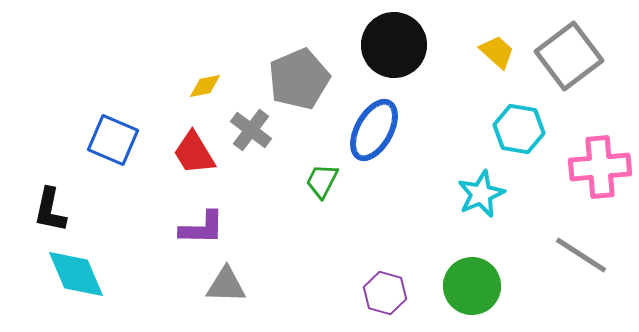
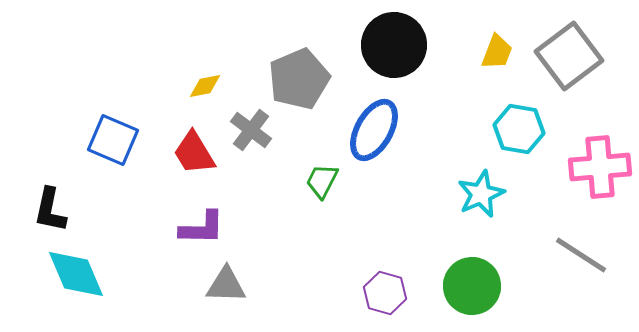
yellow trapezoid: rotated 69 degrees clockwise
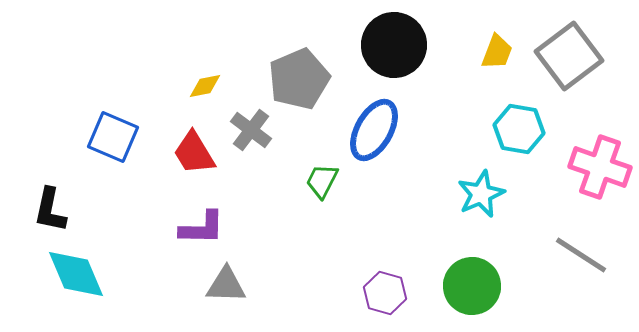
blue square: moved 3 px up
pink cross: rotated 24 degrees clockwise
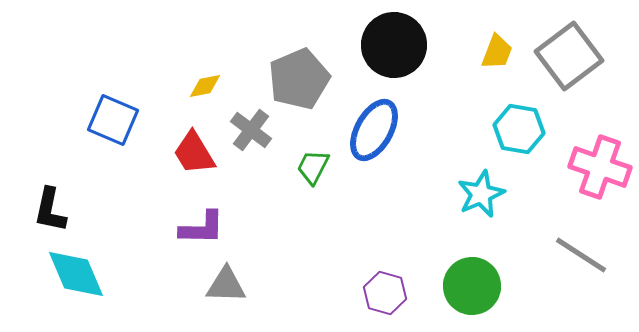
blue square: moved 17 px up
green trapezoid: moved 9 px left, 14 px up
